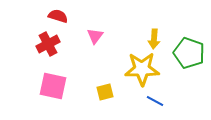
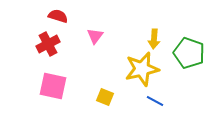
yellow star: rotated 12 degrees counterclockwise
yellow square: moved 5 px down; rotated 36 degrees clockwise
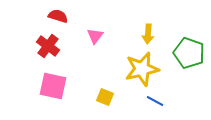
yellow arrow: moved 6 px left, 5 px up
red cross: moved 2 px down; rotated 25 degrees counterclockwise
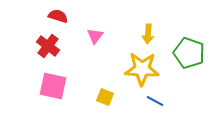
yellow star: rotated 16 degrees clockwise
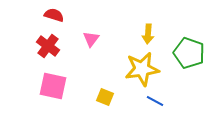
red semicircle: moved 4 px left, 1 px up
pink triangle: moved 4 px left, 3 px down
yellow star: rotated 12 degrees counterclockwise
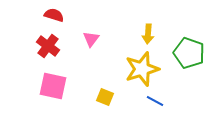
yellow star: rotated 8 degrees counterclockwise
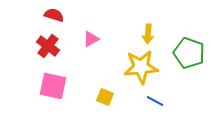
pink triangle: rotated 24 degrees clockwise
yellow star: moved 1 px left, 2 px up; rotated 12 degrees clockwise
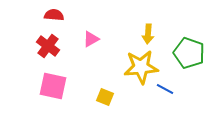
red semicircle: rotated 12 degrees counterclockwise
blue line: moved 10 px right, 12 px up
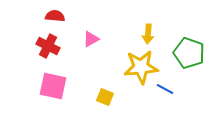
red semicircle: moved 1 px right, 1 px down
red cross: rotated 10 degrees counterclockwise
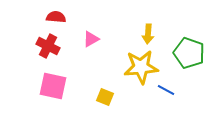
red semicircle: moved 1 px right, 1 px down
blue line: moved 1 px right, 1 px down
